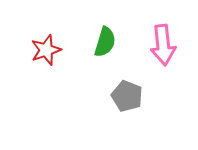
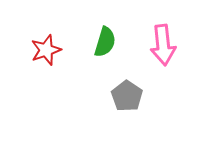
gray pentagon: rotated 12 degrees clockwise
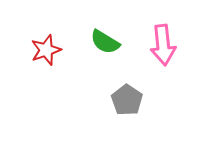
green semicircle: rotated 104 degrees clockwise
gray pentagon: moved 4 px down
